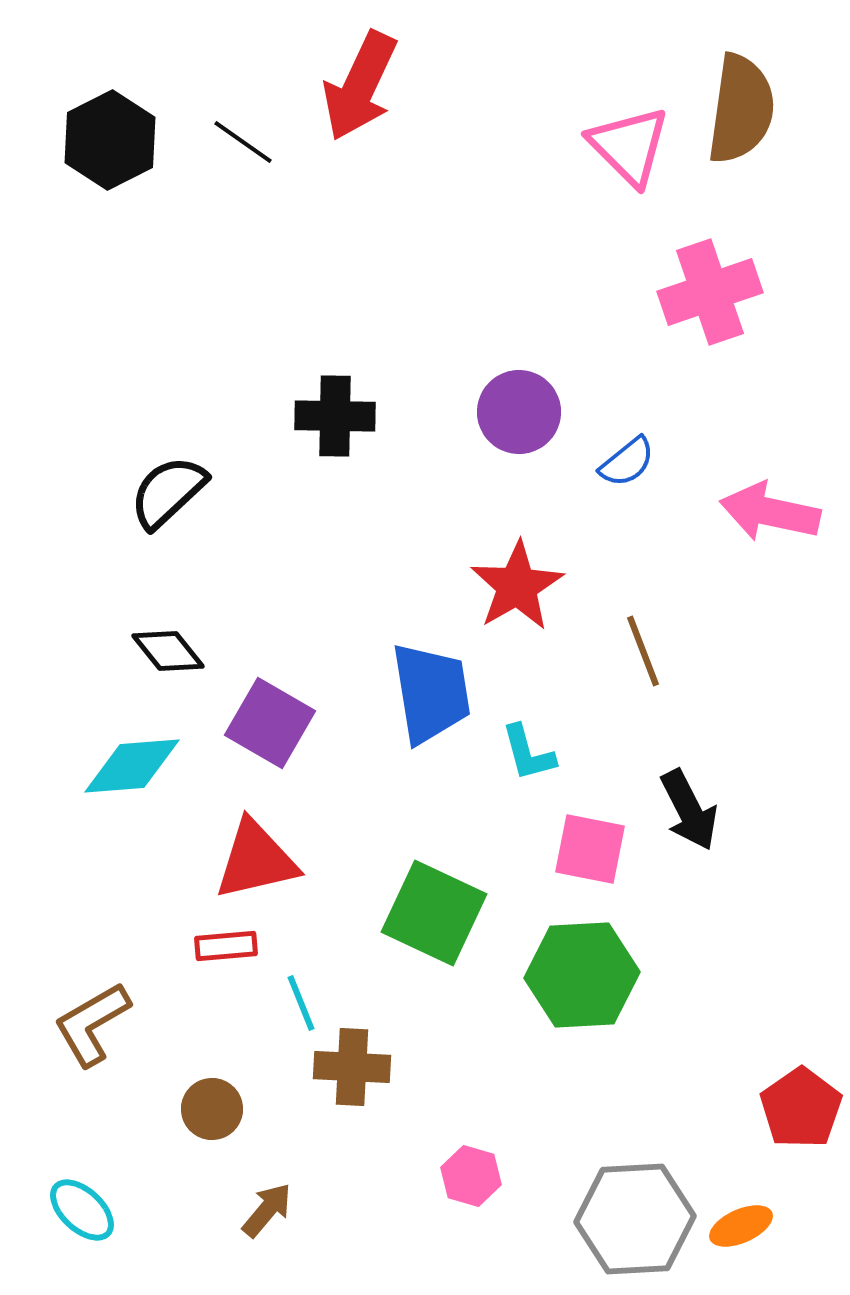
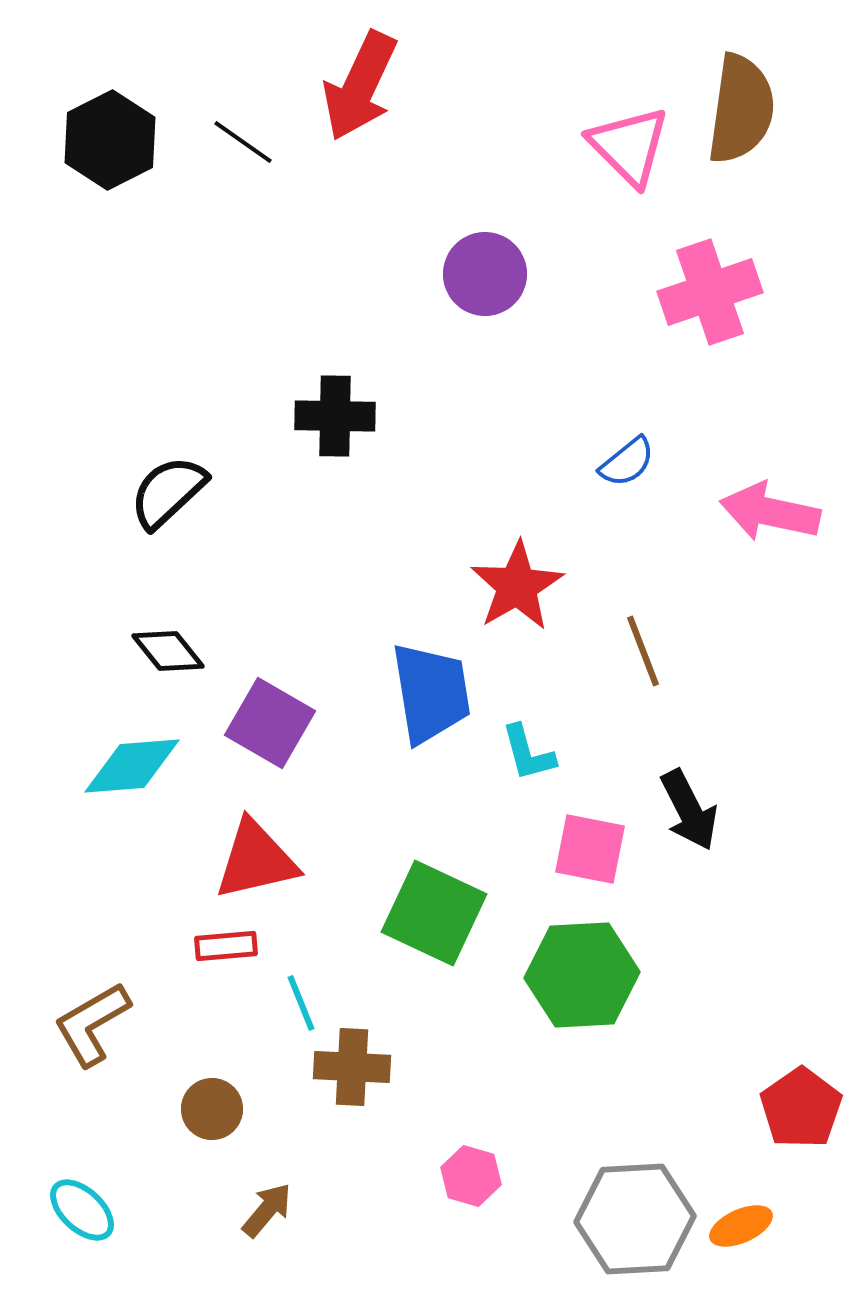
purple circle: moved 34 px left, 138 px up
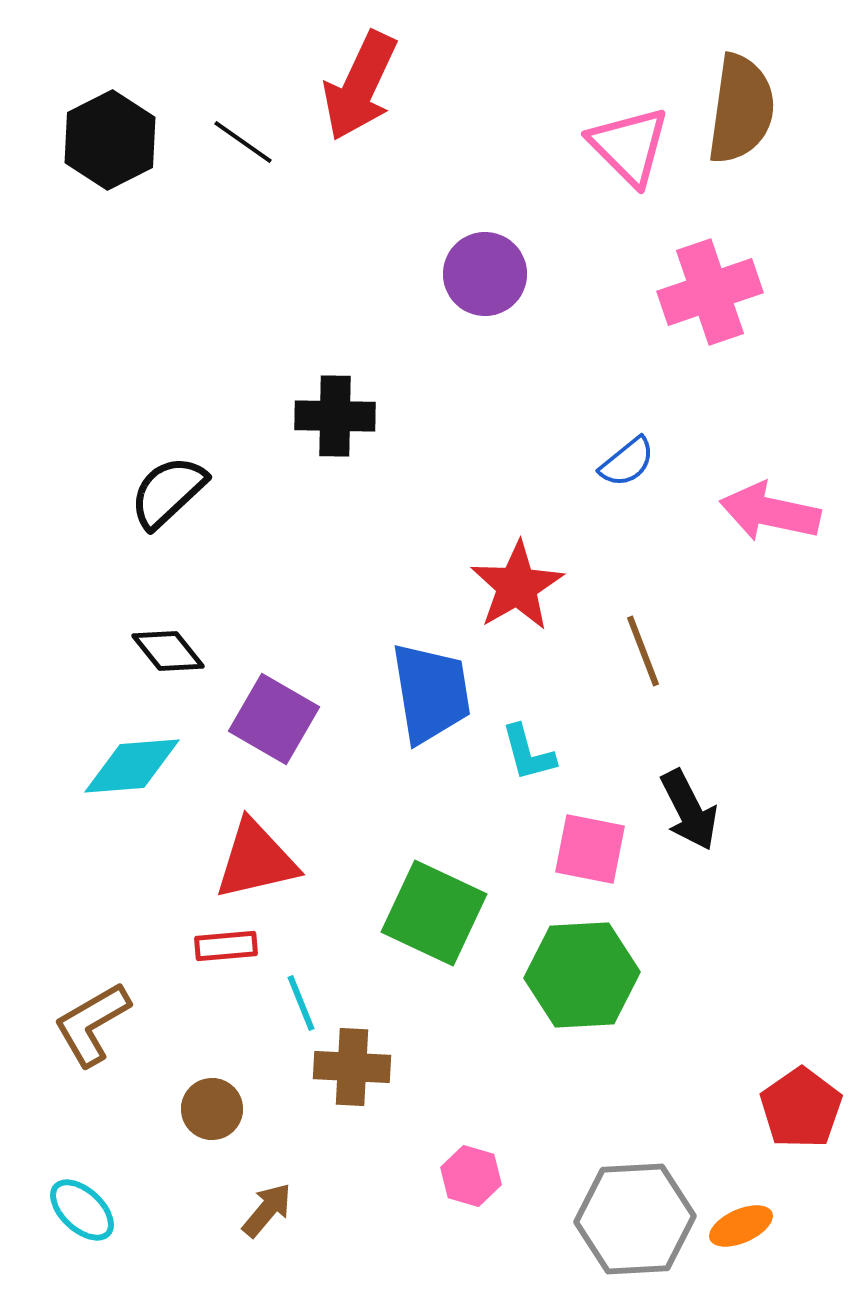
purple square: moved 4 px right, 4 px up
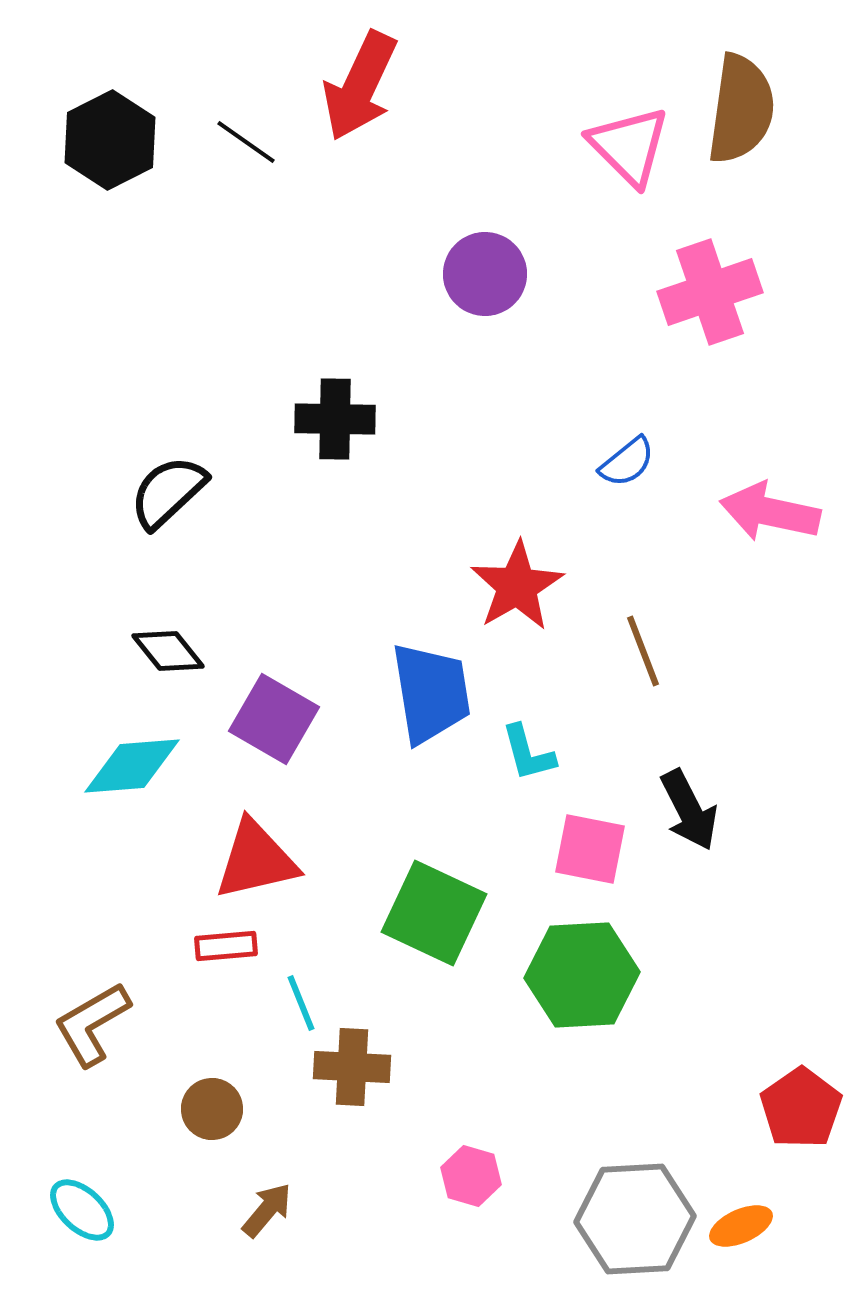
black line: moved 3 px right
black cross: moved 3 px down
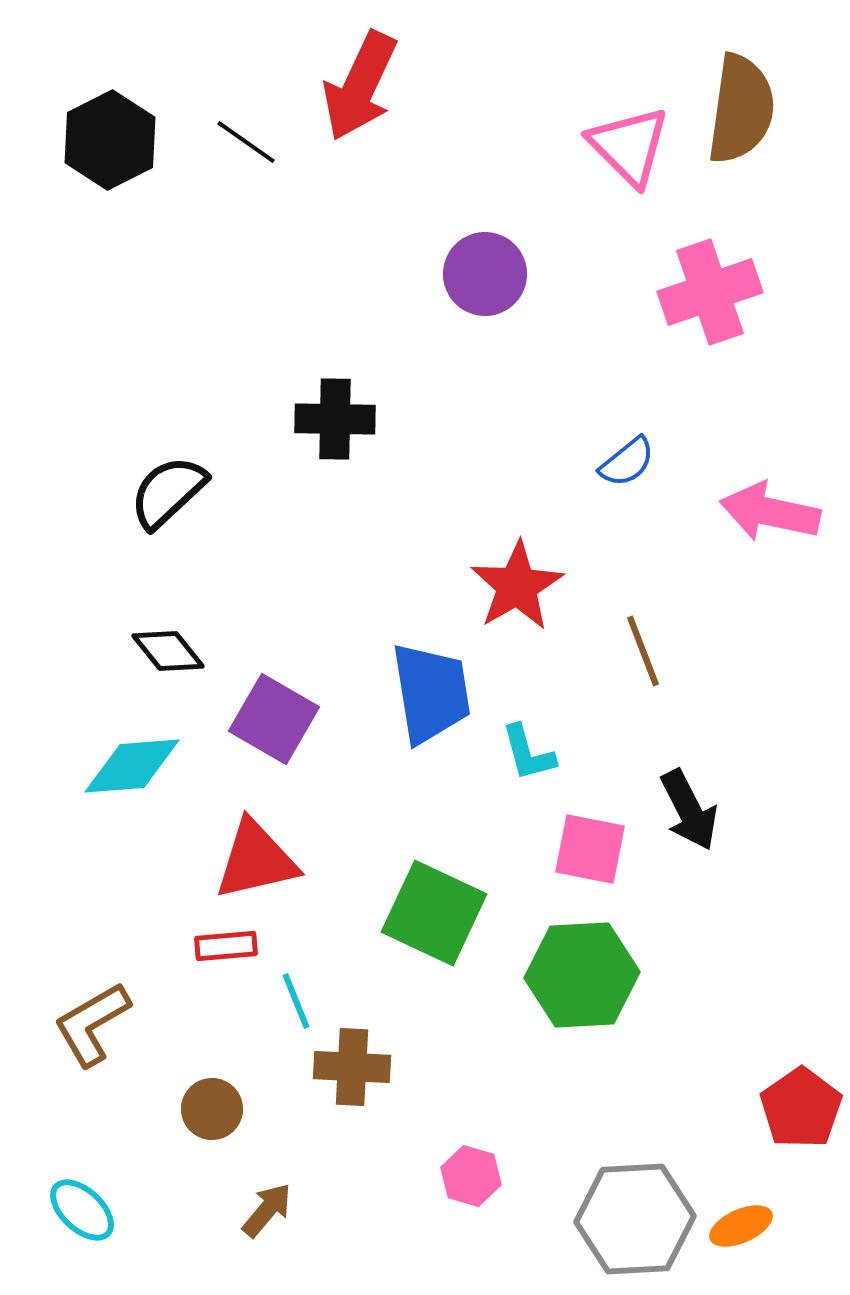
cyan line: moved 5 px left, 2 px up
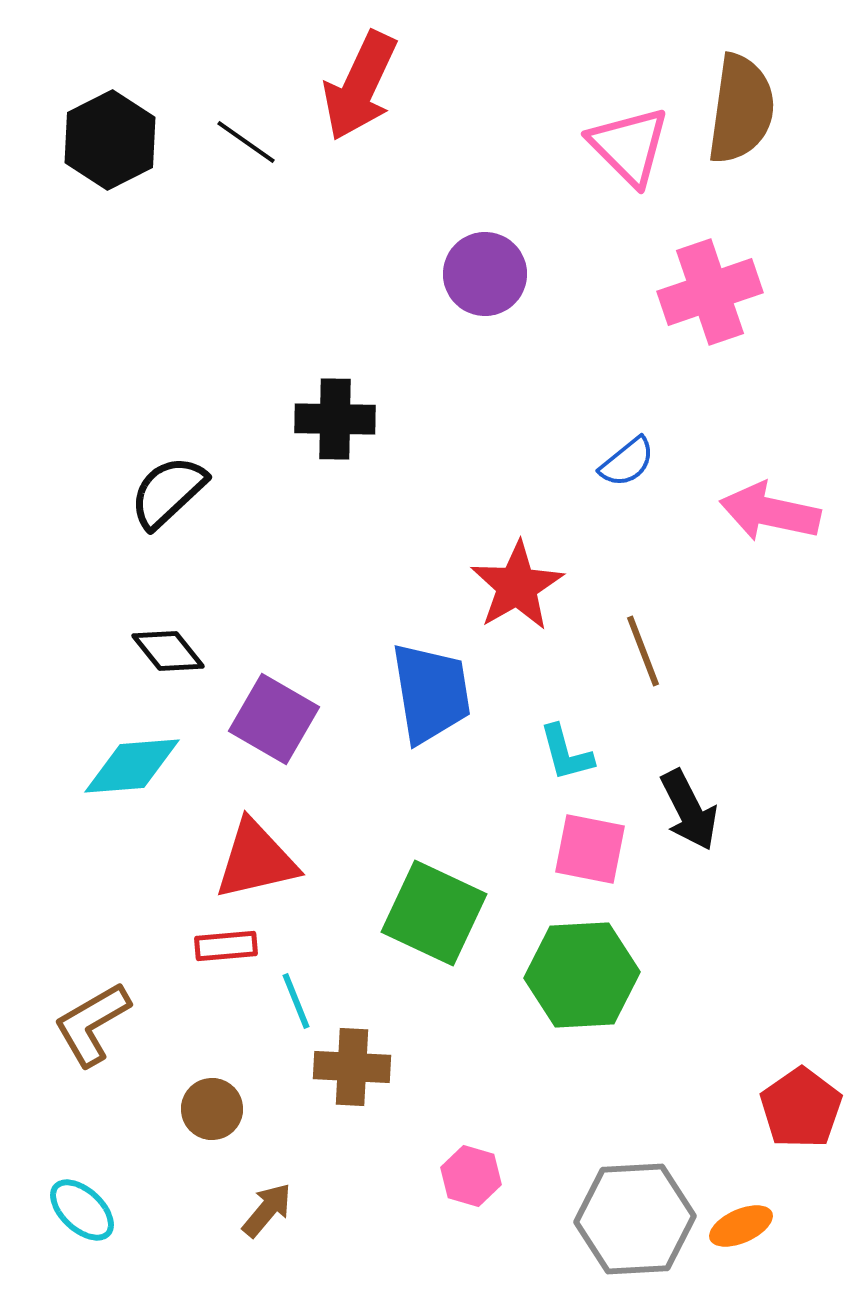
cyan L-shape: moved 38 px right
